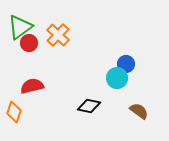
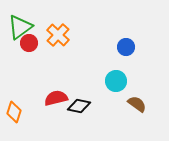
blue circle: moved 17 px up
cyan circle: moved 1 px left, 3 px down
red semicircle: moved 24 px right, 12 px down
black diamond: moved 10 px left
brown semicircle: moved 2 px left, 7 px up
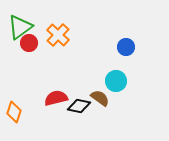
brown semicircle: moved 37 px left, 6 px up
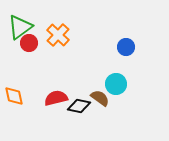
cyan circle: moved 3 px down
orange diamond: moved 16 px up; rotated 30 degrees counterclockwise
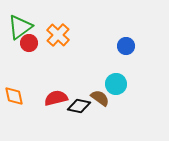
blue circle: moved 1 px up
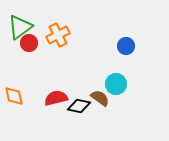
orange cross: rotated 20 degrees clockwise
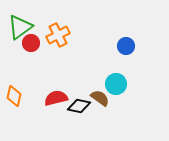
red circle: moved 2 px right
orange diamond: rotated 25 degrees clockwise
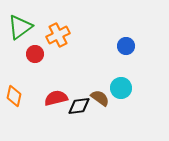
red circle: moved 4 px right, 11 px down
cyan circle: moved 5 px right, 4 px down
black diamond: rotated 20 degrees counterclockwise
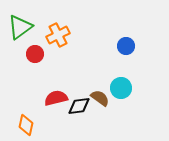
orange diamond: moved 12 px right, 29 px down
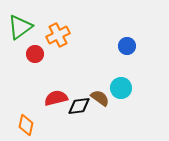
blue circle: moved 1 px right
